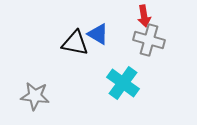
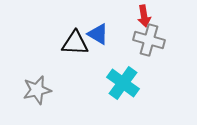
black triangle: rotated 8 degrees counterclockwise
gray star: moved 2 px right, 6 px up; rotated 20 degrees counterclockwise
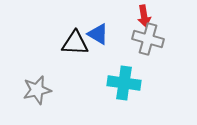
gray cross: moved 1 px left, 1 px up
cyan cross: moved 1 px right; rotated 28 degrees counterclockwise
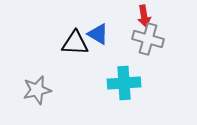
cyan cross: rotated 12 degrees counterclockwise
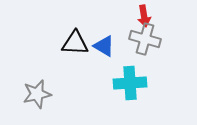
blue triangle: moved 6 px right, 12 px down
gray cross: moved 3 px left
cyan cross: moved 6 px right
gray star: moved 4 px down
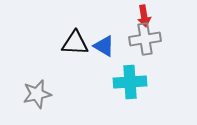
gray cross: rotated 24 degrees counterclockwise
cyan cross: moved 1 px up
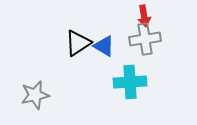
black triangle: moved 3 px right; rotated 36 degrees counterclockwise
gray star: moved 2 px left, 1 px down
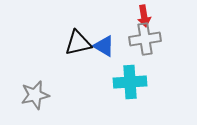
black triangle: rotated 20 degrees clockwise
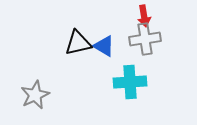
gray star: rotated 12 degrees counterclockwise
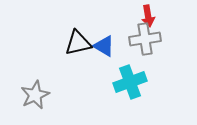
red arrow: moved 4 px right
cyan cross: rotated 16 degrees counterclockwise
